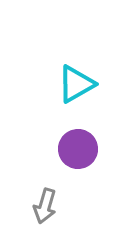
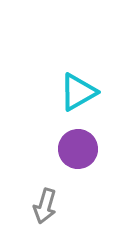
cyan triangle: moved 2 px right, 8 px down
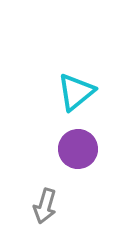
cyan triangle: moved 2 px left; rotated 9 degrees counterclockwise
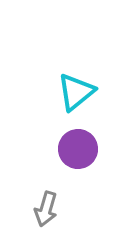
gray arrow: moved 1 px right, 3 px down
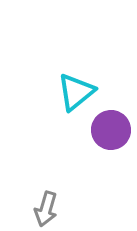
purple circle: moved 33 px right, 19 px up
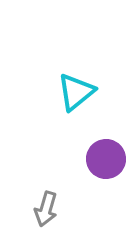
purple circle: moved 5 px left, 29 px down
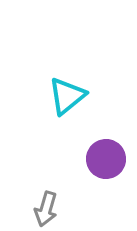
cyan triangle: moved 9 px left, 4 px down
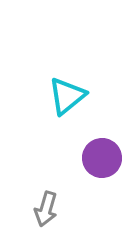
purple circle: moved 4 px left, 1 px up
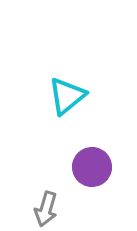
purple circle: moved 10 px left, 9 px down
